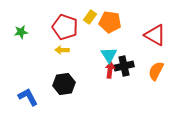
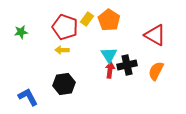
yellow rectangle: moved 3 px left, 2 px down
orange pentagon: moved 1 px left, 2 px up; rotated 25 degrees clockwise
black cross: moved 3 px right, 1 px up
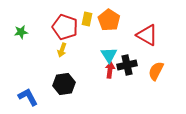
yellow rectangle: rotated 24 degrees counterclockwise
red triangle: moved 8 px left
yellow arrow: rotated 72 degrees counterclockwise
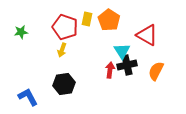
cyan triangle: moved 13 px right, 4 px up
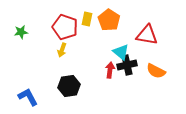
red triangle: rotated 20 degrees counterclockwise
cyan triangle: moved 1 px left, 1 px down; rotated 18 degrees counterclockwise
orange semicircle: rotated 90 degrees counterclockwise
black hexagon: moved 5 px right, 2 px down
